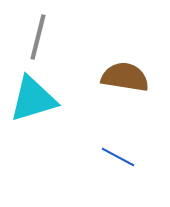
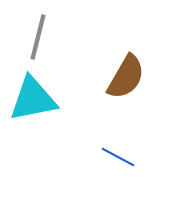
brown semicircle: moved 1 px right; rotated 111 degrees clockwise
cyan triangle: rotated 6 degrees clockwise
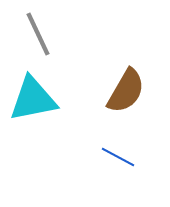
gray line: moved 3 px up; rotated 39 degrees counterclockwise
brown semicircle: moved 14 px down
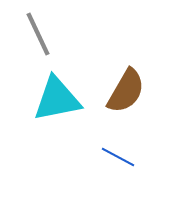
cyan triangle: moved 24 px right
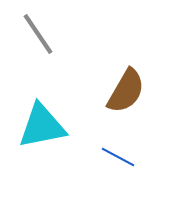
gray line: rotated 9 degrees counterclockwise
cyan triangle: moved 15 px left, 27 px down
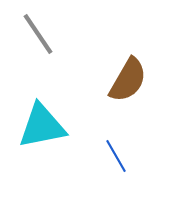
brown semicircle: moved 2 px right, 11 px up
blue line: moved 2 px left, 1 px up; rotated 32 degrees clockwise
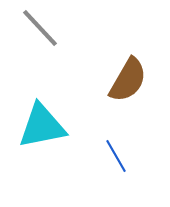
gray line: moved 2 px right, 6 px up; rotated 9 degrees counterclockwise
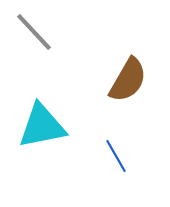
gray line: moved 6 px left, 4 px down
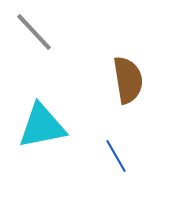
brown semicircle: rotated 39 degrees counterclockwise
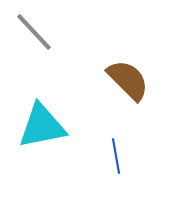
brown semicircle: rotated 36 degrees counterclockwise
blue line: rotated 20 degrees clockwise
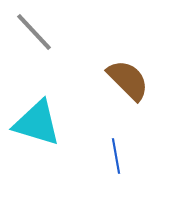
cyan triangle: moved 5 px left, 3 px up; rotated 28 degrees clockwise
